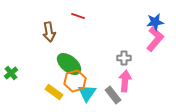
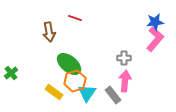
red line: moved 3 px left, 2 px down
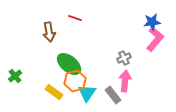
blue star: moved 3 px left
gray cross: rotated 24 degrees counterclockwise
green cross: moved 4 px right, 3 px down
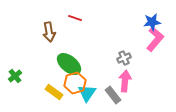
orange hexagon: moved 2 px down
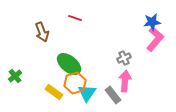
brown arrow: moved 7 px left; rotated 12 degrees counterclockwise
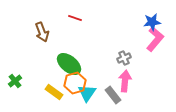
green cross: moved 5 px down
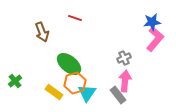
gray rectangle: moved 5 px right
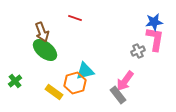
blue star: moved 2 px right
pink L-shape: rotated 30 degrees counterclockwise
gray cross: moved 14 px right, 7 px up
green ellipse: moved 24 px left, 14 px up
pink arrow: rotated 150 degrees counterclockwise
cyan triangle: moved 2 px left, 22 px up; rotated 42 degrees clockwise
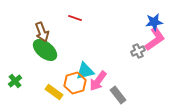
pink L-shape: rotated 45 degrees clockwise
pink arrow: moved 27 px left
